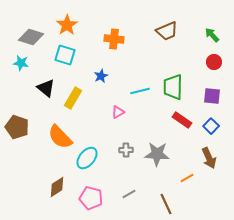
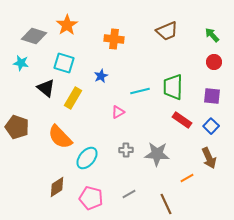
gray diamond: moved 3 px right, 1 px up
cyan square: moved 1 px left, 8 px down
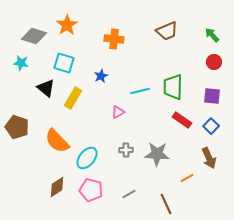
orange semicircle: moved 3 px left, 4 px down
pink pentagon: moved 8 px up
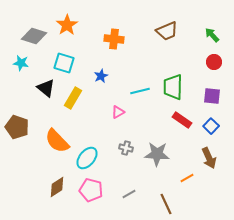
gray cross: moved 2 px up; rotated 16 degrees clockwise
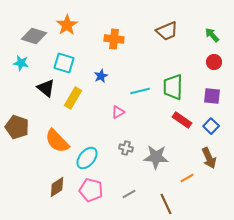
gray star: moved 1 px left, 3 px down
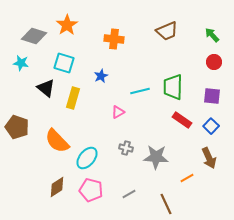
yellow rectangle: rotated 15 degrees counterclockwise
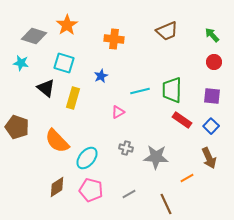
green trapezoid: moved 1 px left, 3 px down
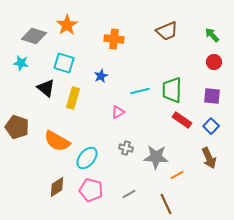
orange semicircle: rotated 16 degrees counterclockwise
orange line: moved 10 px left, 3 px up
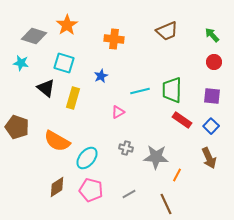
orange line: rotated 32 degrees counterclockwise
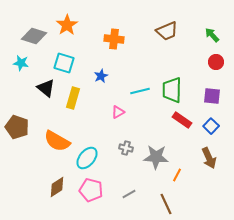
red circle: moved 2 px right
